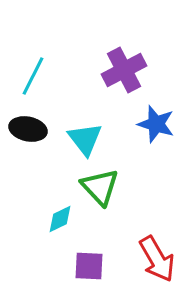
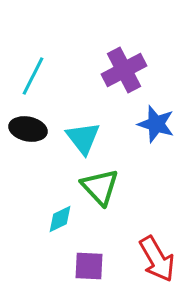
cyan triangle: moved 2 px left, 1 px up
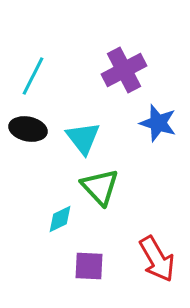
blue star: moved 2 px right, 1 px up
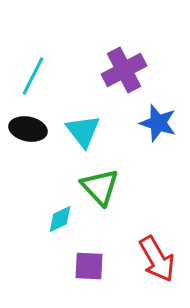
cyan triangle: moved 7 px up
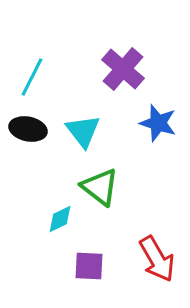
purple cross: moved 1 px left, 1 px up; rotated 21 degrees counterclockwise
cyan line: moved 1 px left, 1 px down
green triangle: rotated 9 degrees counterclockwise
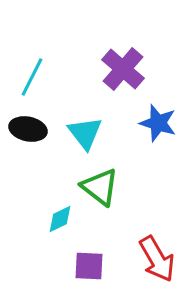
cyan triangle: moved 2 px right, 2 px down
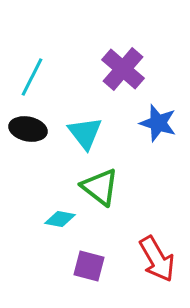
cyan diamond: rotated 36 degrees clockwise
purple square: rotated 12 degrees clockwise
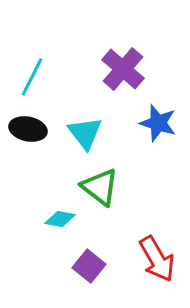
purple square: rotated 24 degrees clockwise
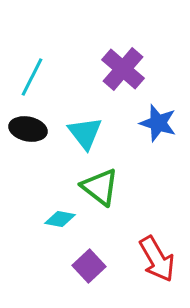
purple square: rotated 8 degrees clockwise
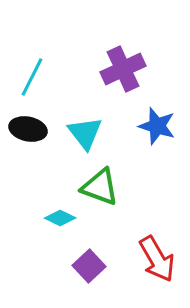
purple cross: rotated 24 degrees clockwise
blue star: moved 1 px left, 3 px down
green triangle: rotated 18 degrees counterclockwise
cyan diamond: moved 1 px up; rotated 16 degrees clockwise
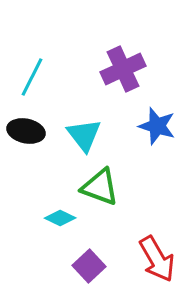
black ellipse: moved 2 px left, 2 px down
cyan triangle: moved 1 px left, 2 px down
